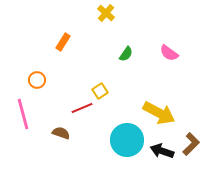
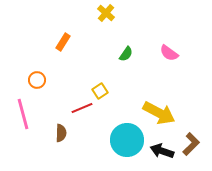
brown semicircle: rotated 72 degrees clockwise
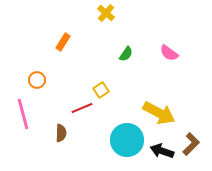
yellow square: moved 1 px right, 1 px up
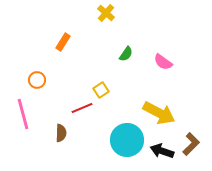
pink semicircle: moved 6 px left, 9 px down
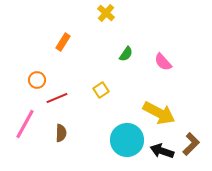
pink semicircle: rotated 12 degrees clockwise
red line: moved 25 px left, 10 px up
pink line: moved 2 px right, 10 px down; rotated 44 degrees clockwise
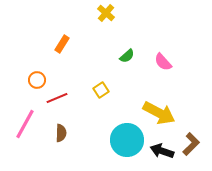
orange rectangle: moved 1 px left, 2 px down
green semicircle: moved 1 px right, 2 px down; rotated 14 degrees clockwise
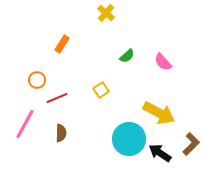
cyan circle: moved 2 px right, 1 px up
black arrow: moved 2 px left, 2 px down; rotated 15 degrees clockwise
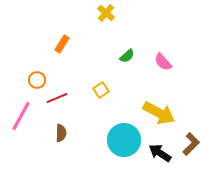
pink line: moved 4 px left, 8 px up
cyan circle: moved 5 px left, 1 px down
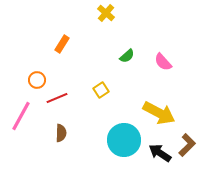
brown L-shape: moved 4 px left, 1 px down
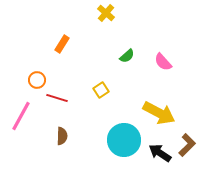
red line: rotated 40 degrees clockwise
brown semicircle: moved 1 px right, 3 px down
